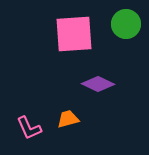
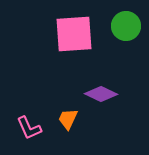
green circle: moved 2 px down
purple diamond: moved 3 px right, 10 px down
orange trapezoid: rotated 50 degrees counterclockwise
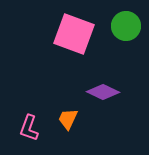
pink square: rotated 24 degrees clockwise
purple diamond: moved 2 px right, 2 px up
pink L-shape: rotated 44 degrees clockwise
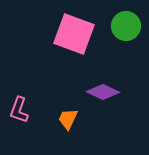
pink L-shape: moved 10 px left, 18 px up
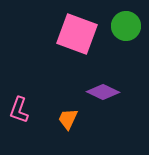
pink square: moved 3 px right
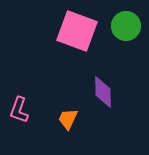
pink square: moved 3 px up
purple diamond: rotated 64 degrees clockwise
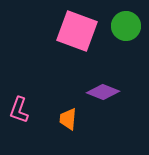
purple diamond: rotated 68 degrees counterclockwise
orange trapezoid: rotated 20 degrees counterclockwise
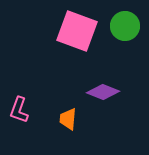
green circle: moved 1 px left
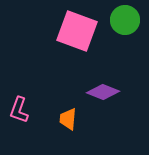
green circle: moved 6 px up
